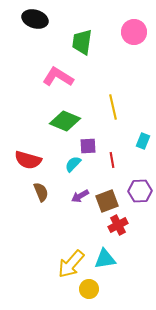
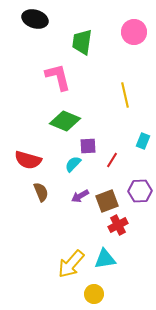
pink L-shape: rotated 44 degrees clockwise
yellow line: moved 12 px right, 12 px up
red line: rotated 42 degrees clockwise
yellow circle: moved 5 px right, 5 px down
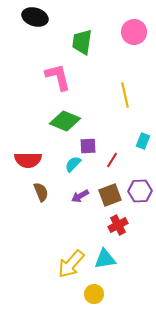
black ellipse: moved 2 px up
red semicircle: rotated 16 degrees counterclockwise
brown square: moved 3 px right, 6 px up
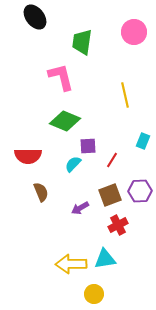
black ellipse: rotated 35 degrees clockwise
pink L-shape: moved 3 px right
red semicircle: moved 4 px up
purple arrow: moved 12 px down
yellow arrow: rotated 48 degrees clockwise
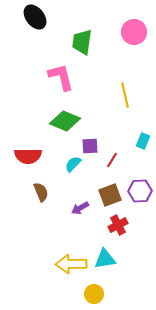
purple square: moved 2 px right
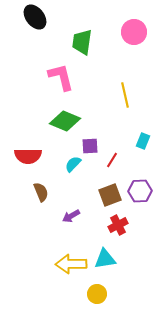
purple arrow: moved 9 px left, 8 px down
yellow circle: moved 3 px right
